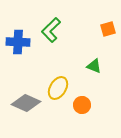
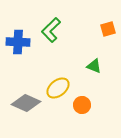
yellow ellipse: rotated 20 degrees clockwise
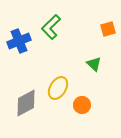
green L-shape: moved 3 px up
blue cross: moved 1 px right, 1 px up; rotated 25 degrees counterclockwise
green triangle: moved 2 px up; rotated 21 degrees clockwise
yellow ellipse: rotated 20 degrees counterclockwise
gray diamond: rotated 52 degrees counterclockwise
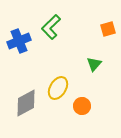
green triangle: rotated 28 degrees clockwise
orange circle: moved 1 px down
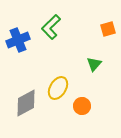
blue cross: moved 1 px left, 1 px up
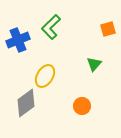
yellow ellipse: moved 13 px left, 12 px up
gray diamond: rotated 8 degrees counterclockwise
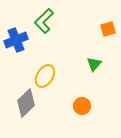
green L-shape: moved 7 px left, 6 px up
blue cross: moved 2 px left
gray diamond: rotated 8 degrees counterclockwise
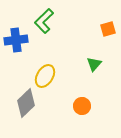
blue cross: rotated 15 degrees clockwise
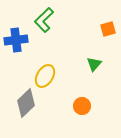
green L-shape: moved 1 px up
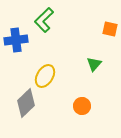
orange square: moved 2 px right; rotated 28 degrees clockwise
